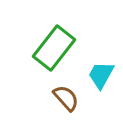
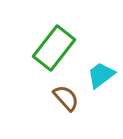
cyan trapezoid: rotated 24 degrees clockwise
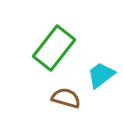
brown semicircle: rotated 32 degrees counterclockwise
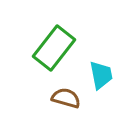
cyan trapezoid: rotated 116 degrees clockwise
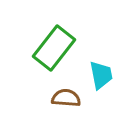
brown semicircle: rotated 12 degrees counterclockwise
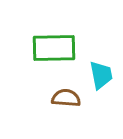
green rectangle: rotated 51 degrees clockwise
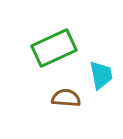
green rectangle: rotated 24 degrees counterclockwise
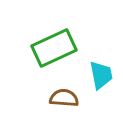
brown semicircle: moved 2 px left
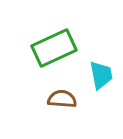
brown semicircle: moved 2 px left, 1 px down
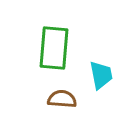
green rectangle: rotated 60 degrees counterclockwise
